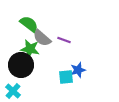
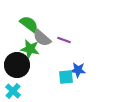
black circle: moved 4 px left
blue star: rotated 21 degrees clockwise
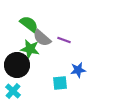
blue star: rotated 14 degrees counterclockwise
cyan square: moved 6 px left, 6 px down
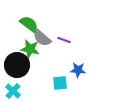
blue star: rotated 14 degrees clockwise
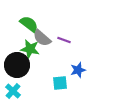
blue star: rotated 21 degrees counterclockwise
